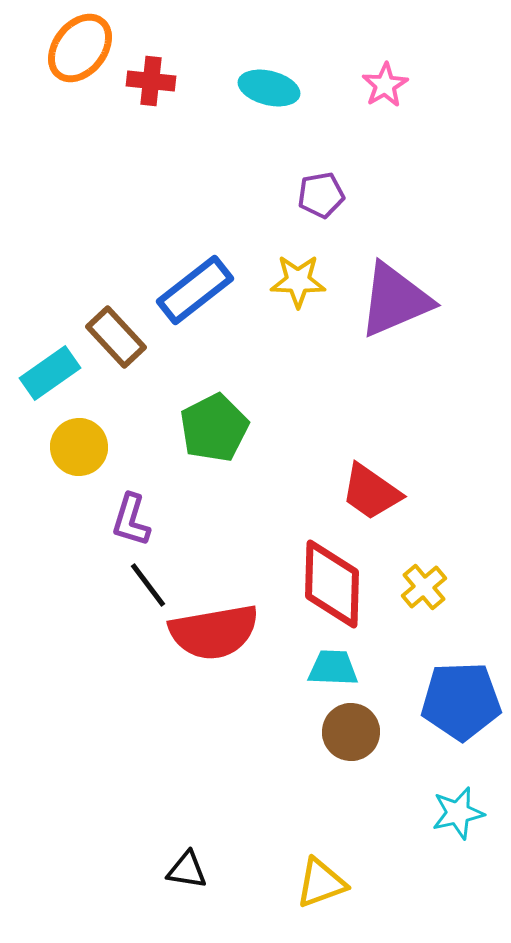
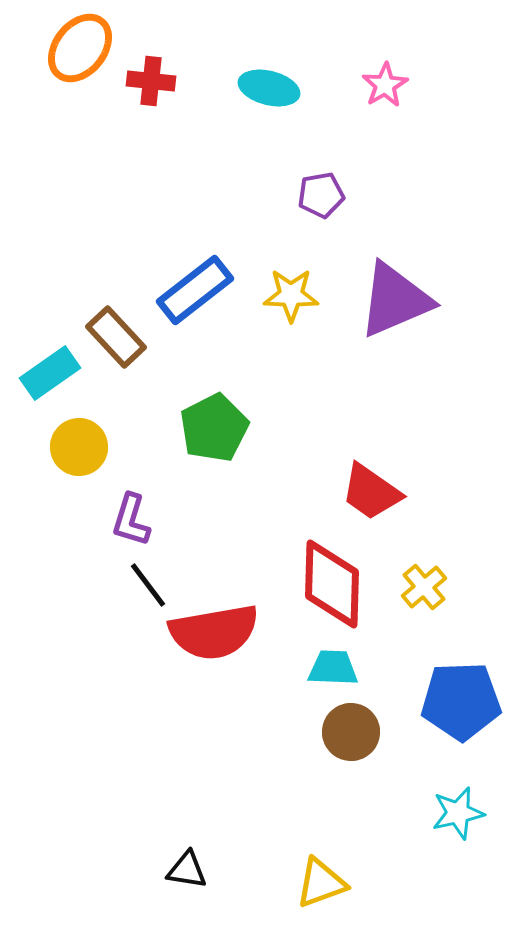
yellow star: moved 7 px left, 14 px down
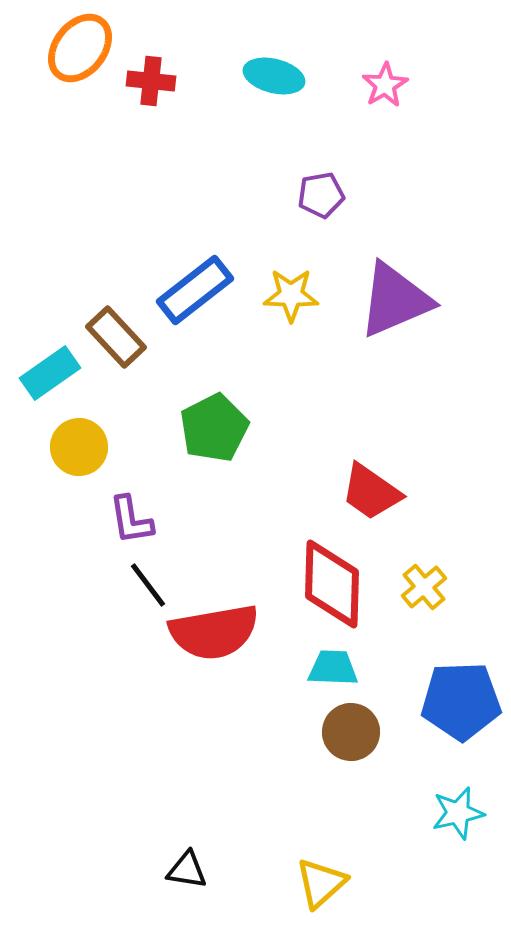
cyan ellipse: moved 5 px right, 12 px up
purple L-shape: rotated 26 degrees counterclockwise
yellow triangle: rotated 22 degrees counterclockwise
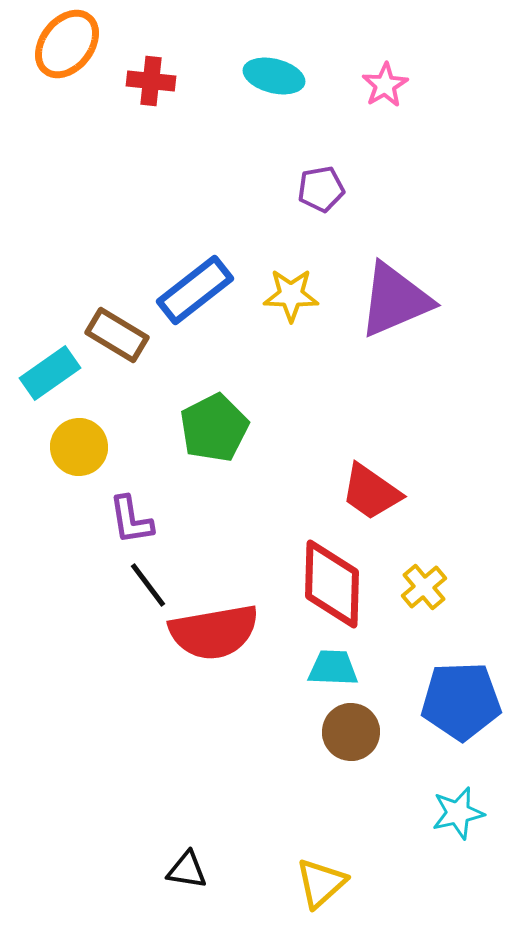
orange ellipse: moved 13 px left, 4 px up
purple pentagon: moved 6 px up
brown rectangle: moved 1 px right, 2 px up; rotated 16 degrees counterclockwise
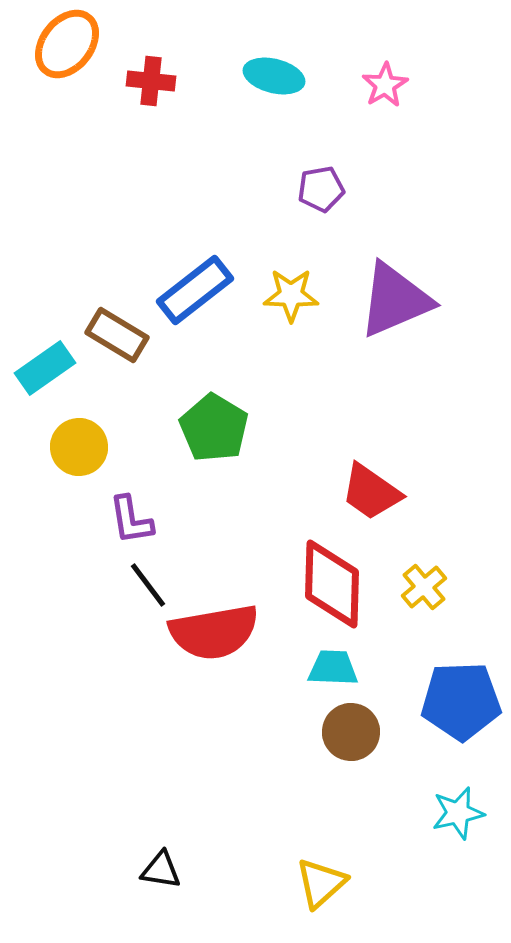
cyan rectangle: moved 5 px left, 5 px up
green pentagon: rotated 14 degrees counterclockwise
black triangle: moved 26 px left
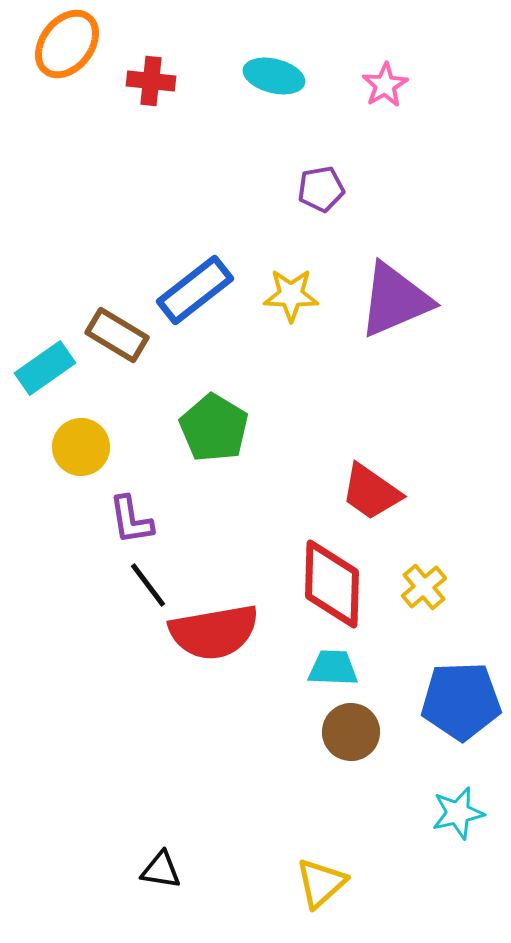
yellow circle: moved 2 px right
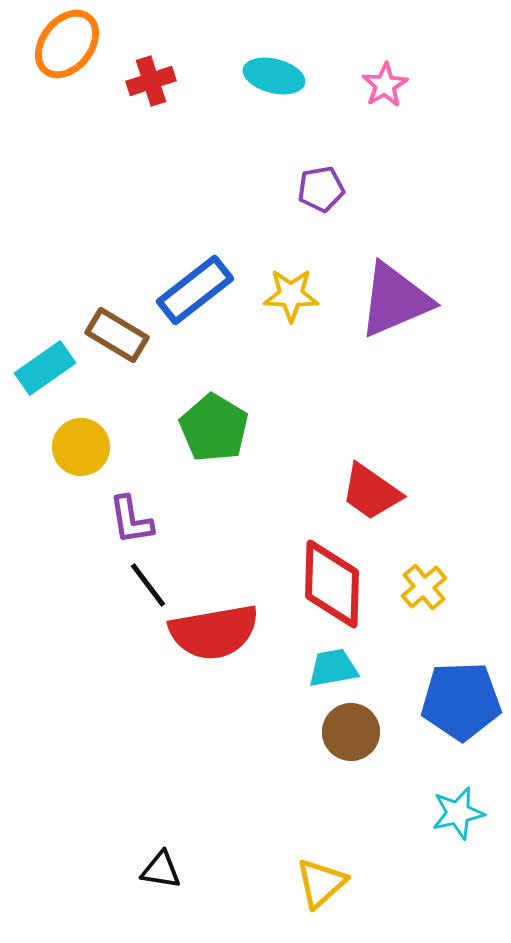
red cross: rotated 24 degrees counterclockwise
cyan trapezoid: rotated 12 degrees counterclockwise
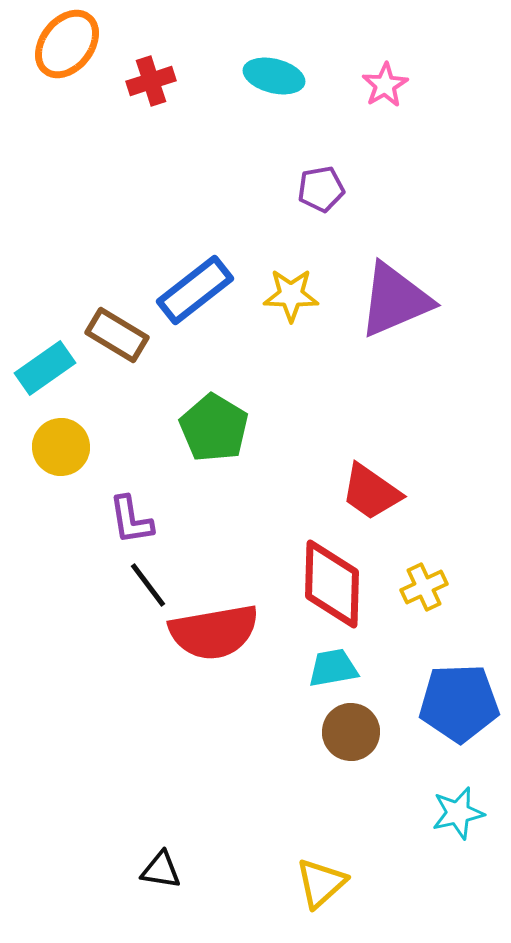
yellow circle: moved 20 px left
yellow cross: rotated 15 degrees clockwise
blue pentagon: moved 2 px left, 2 px down
